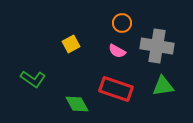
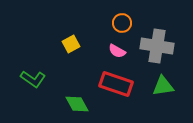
red rectangle: moved 5 px up
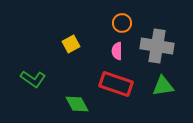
pink semicircle: rotated 60 degrees clockwise
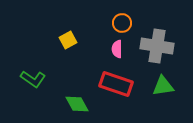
yellow square: moved 3 px left, 4 px up
pink semicircle: moved 2 px up
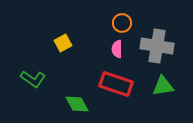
yellow square: moved 5 px left, 3 px down
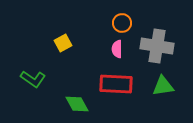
red rectangle: rotated 16 degrees counterclockwise
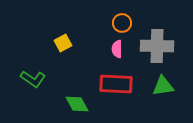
gray cross: rotated 8 degrees counterclockwise
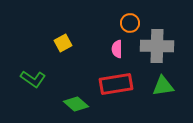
orange circle: moved 8 px right
red rectangle: rotated 12 degrees counterclockwise
green diamond: moved 1 px left; rotated 20 degrees counterclockwise
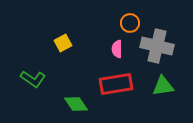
gray cross: rotated 12 degrees clockwise
green diamond: rotated 15 degrees clockwise
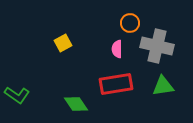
green L-shape: moved 16 px left, 16 px down
